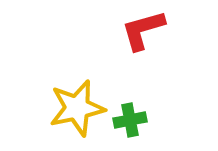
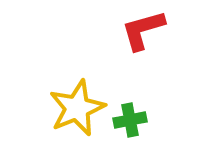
yellow star: rotated 10 degrees counterclockwise
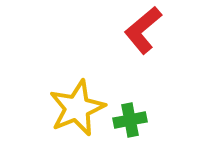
red L-shape: rotated 24 degrees counterclockwise
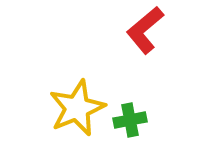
red L-shape: moved 2 px right
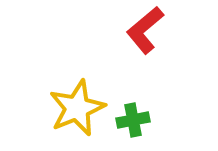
green cross: moved 3 px right
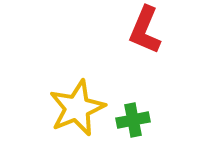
red L-shape: rotated 27 degrees counterclockwise
